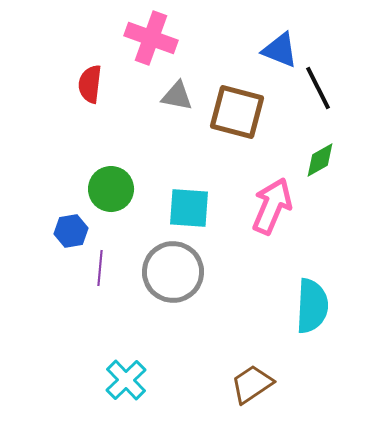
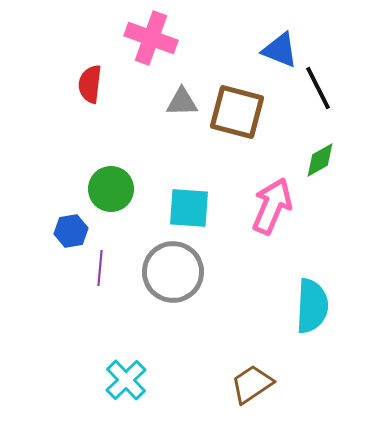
gray triangle: moved 5 px right, 6 px down; rotated 12 degrees counterclockwise
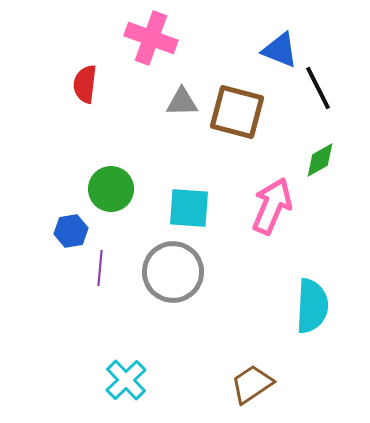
red semicircle: moved 5 px left
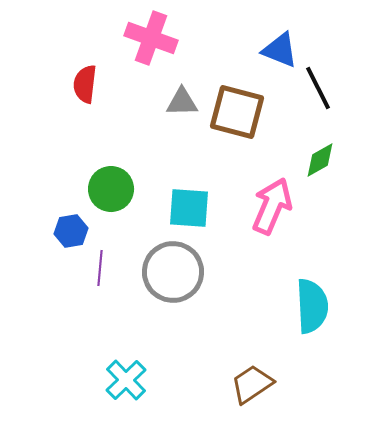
cyan semicircle: rotated 6 degrees counterclockwise
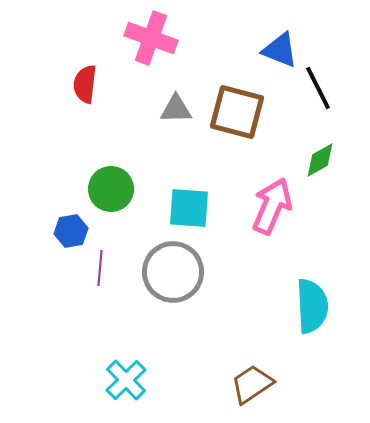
gray triangle: moved 6 px left, 7 px down
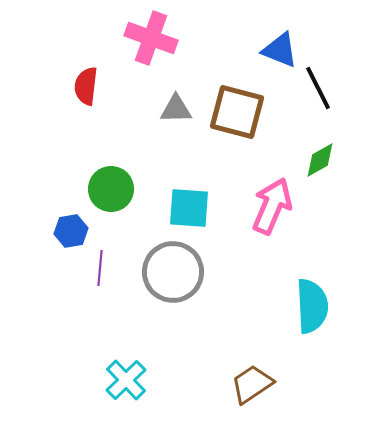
red semicircle: moved 1 px right, 2 px down
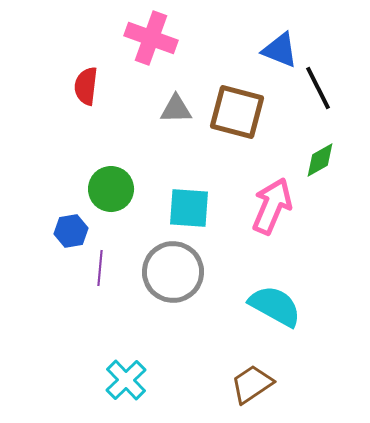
cyan semicircle: moved 37 px left; rotated 58 degrees counterclockwise
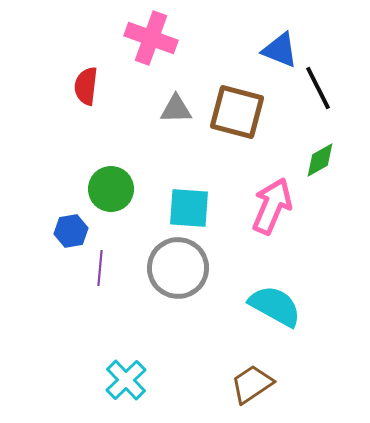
gray circle: moved 5 px right, 4 px up
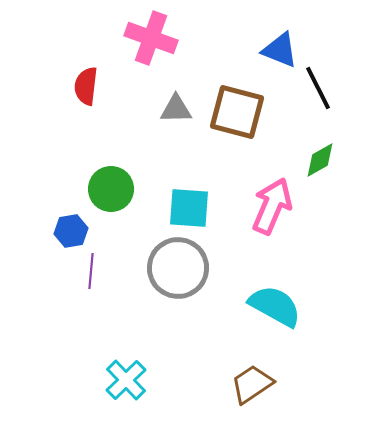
purple line: moved 9 px left, 3 px down
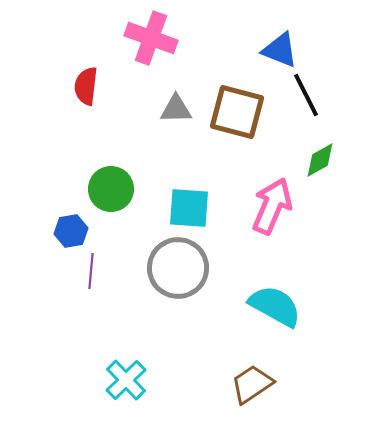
black line: moved 12 px left, 7 px down
